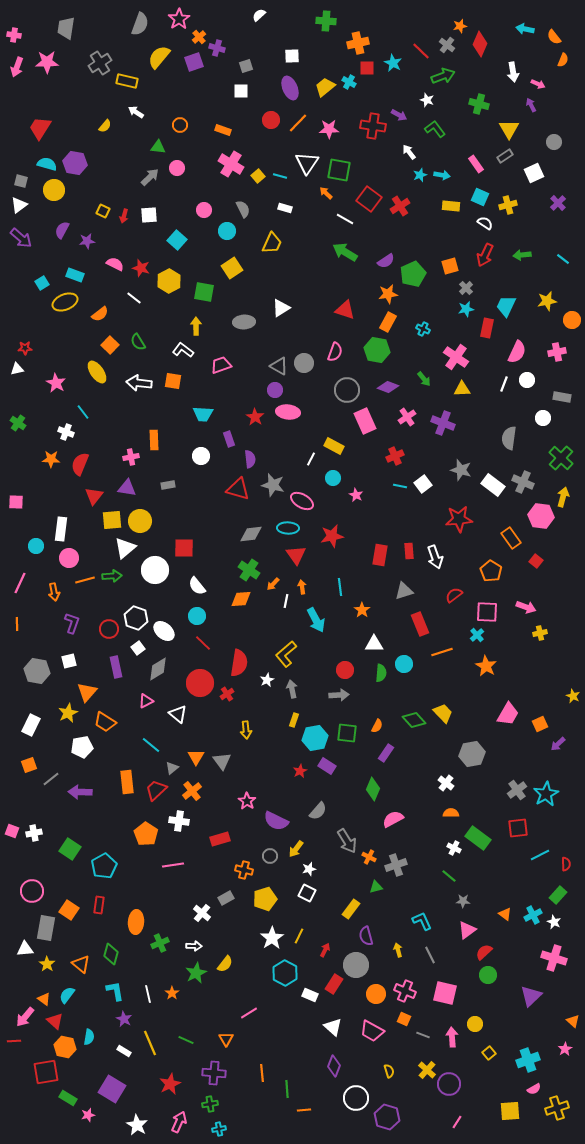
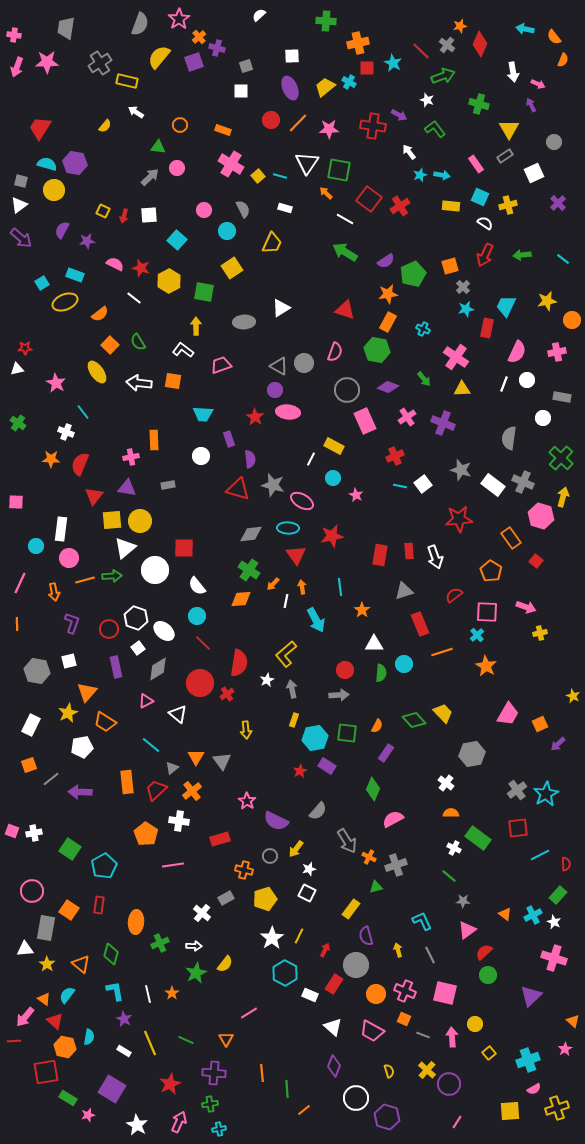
gray cross at (466, 288): moved 3 px left, 1 px up
pink hexagon at (541, 516): rotated 10 degrees clockwise
orange line at (304, 1110): rotated 32 degrees counterclockwise
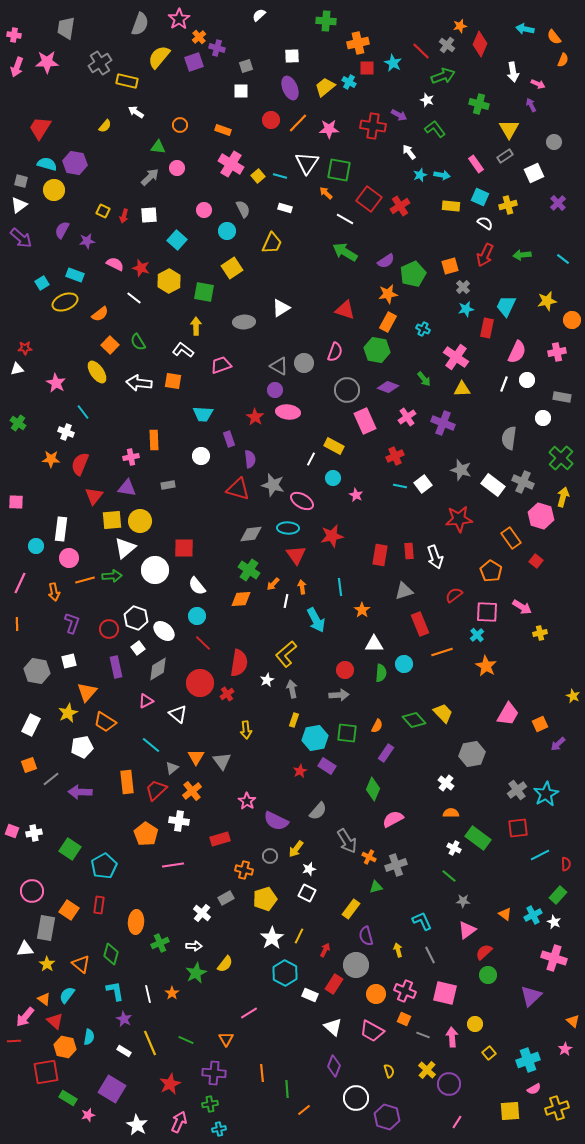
pink arrow at (526, 607): moved 4 px left; rotated 12 degrees clockwise
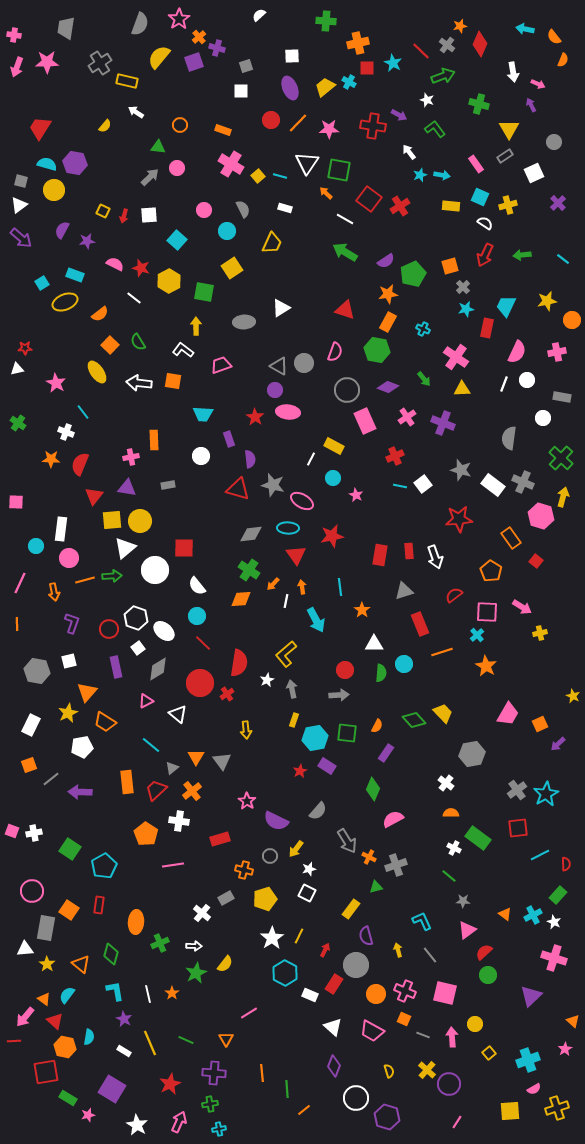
gray line at (430, 955): rotated 12 degrees counterclockwise
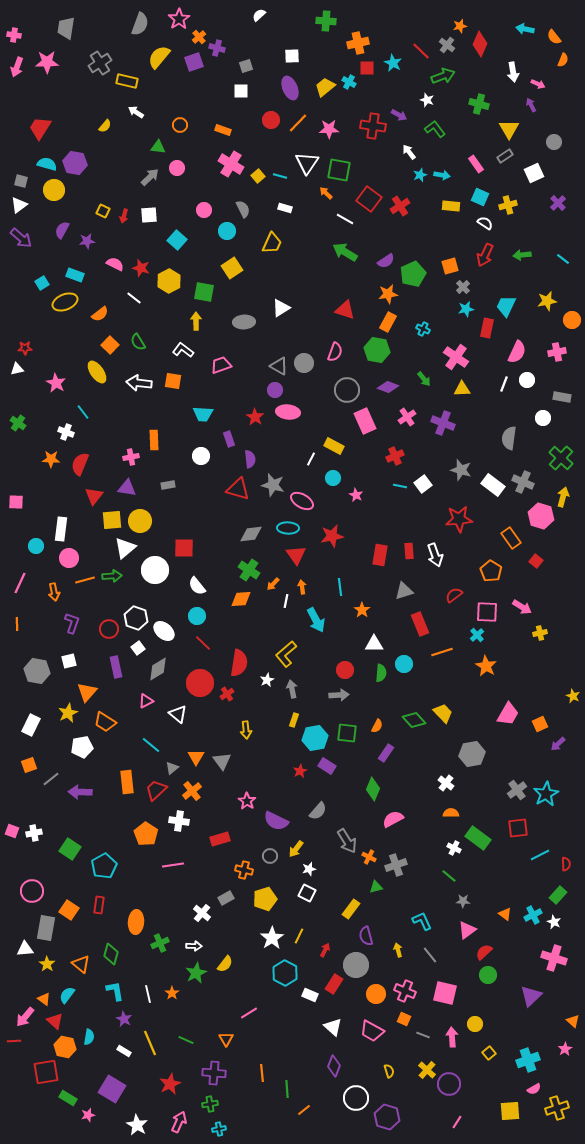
yellow arrow at (196, 326): moved 5 px up
white arrow at (435, 557): moved 2 px up
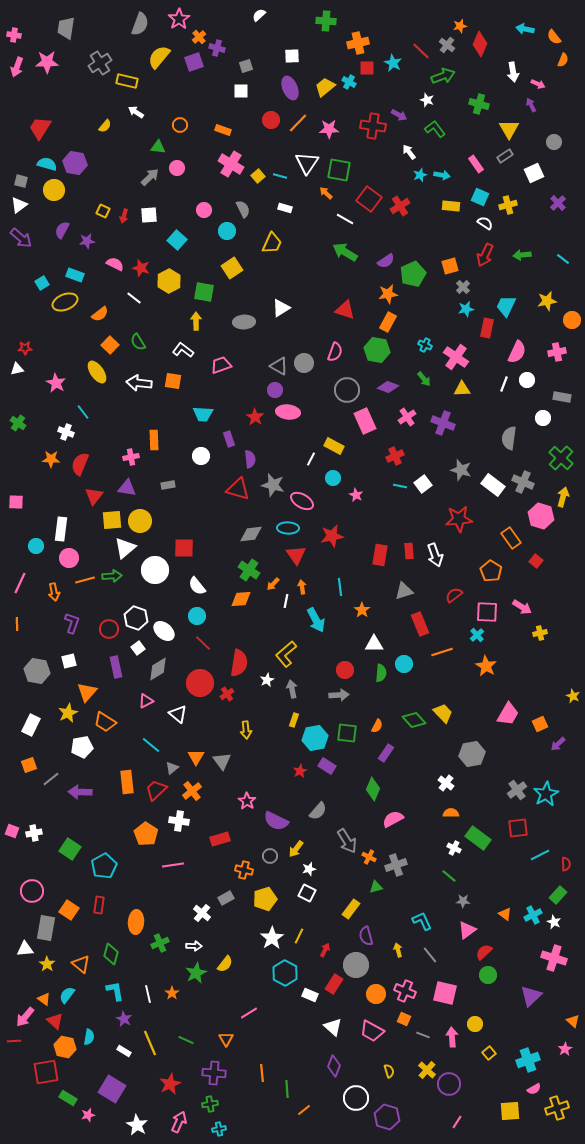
cyan cross at (423, 329): moved 2 px right, 16 px down
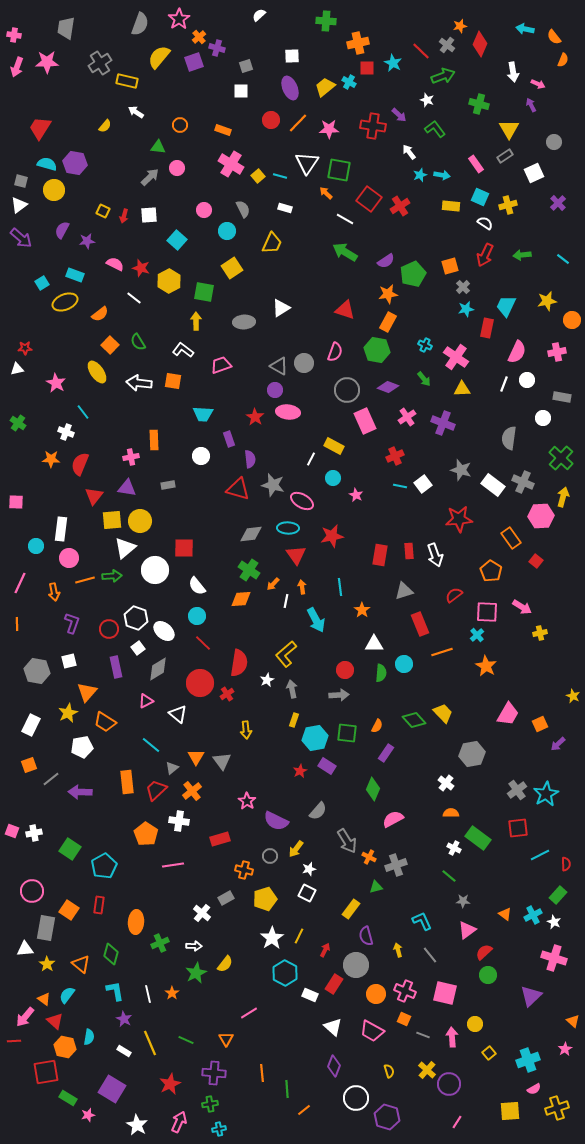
purple arrow at (399, 115): rotated 14 degrees clockwise
pink hexagon at (541, 516): rotated 20 degrees counterclockwise
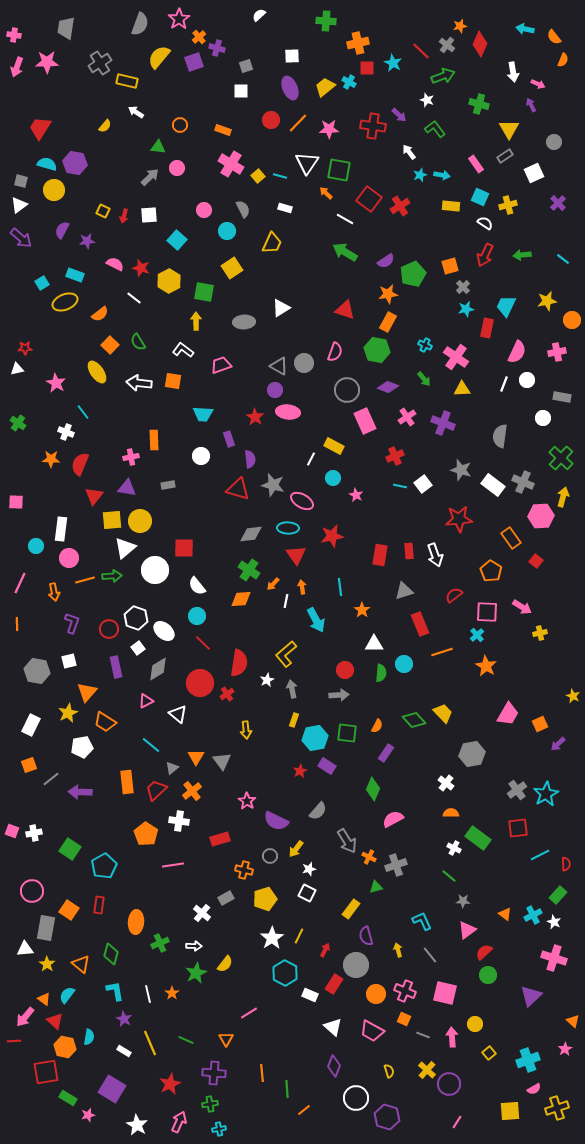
gray semicircle at (509, 438): moved 9 px left, 2 px up
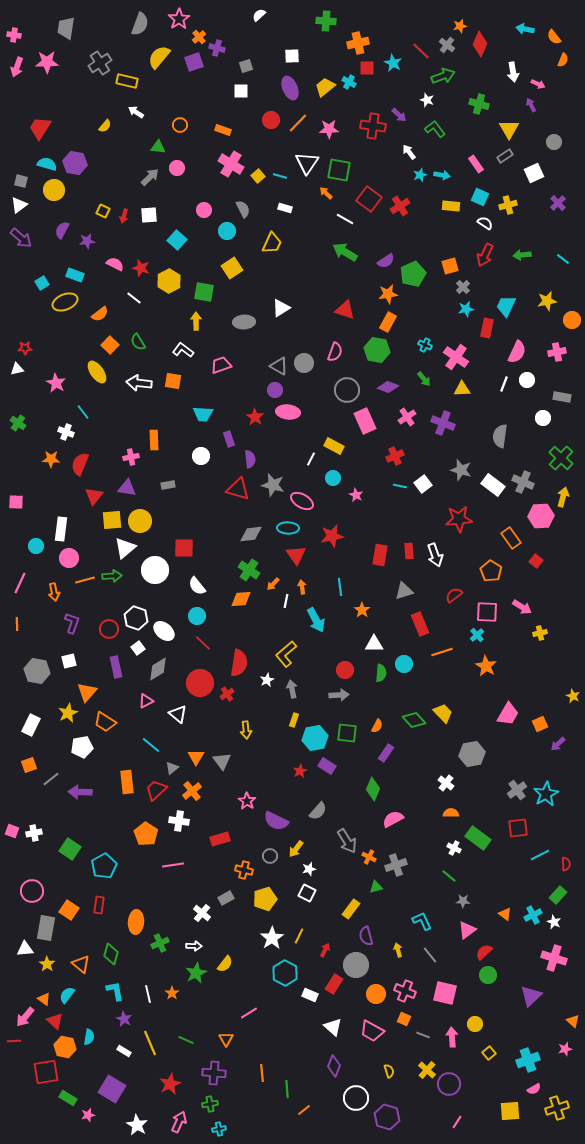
pink star at (565, 1049): rotated 16 degrees clockwise
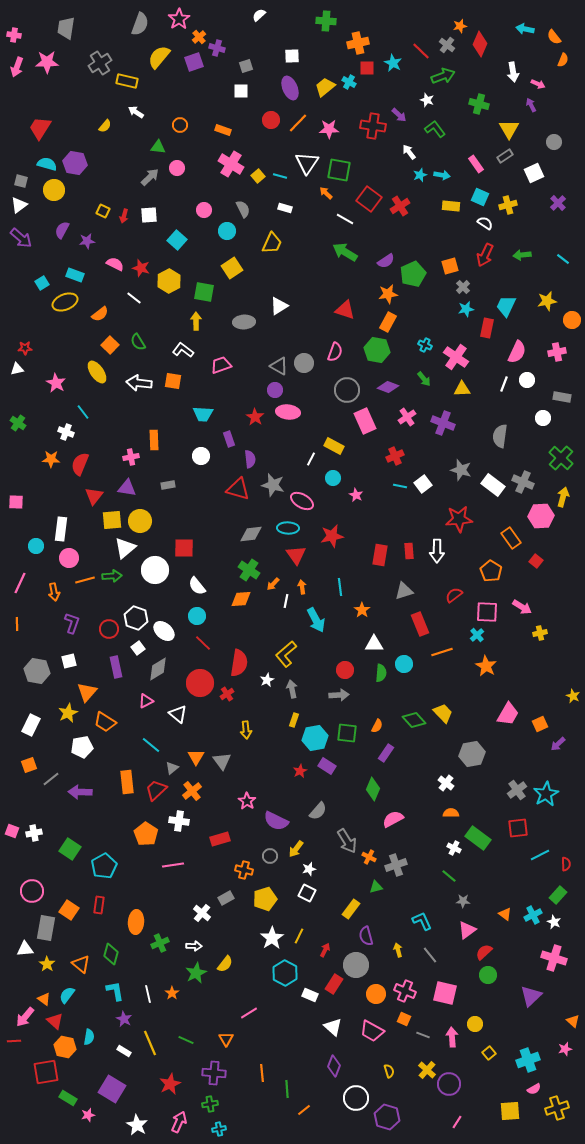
white triangle at (281, 308): moved 2 px left, 2 px up
white arrow at (435, 555): moved 2 px right, 4 px up; rotated 20 degrees clockwise
